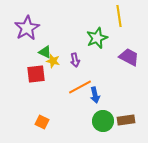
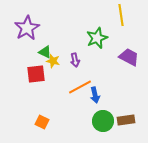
yellow line: moved 2 px right, 1 px up
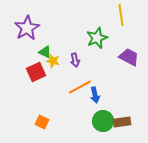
red square: moved 2 px up; rotated 18 degrees counterclockwise
brown rectangle: moved 4 px left, 2 px down
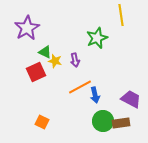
purple trapezoid: moved 2 px right, 42 px down
yellow star: moved 2 px right
brown rectangle: moved 1 px left, 1 px down
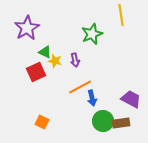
green star: moved 5 px left, 4 px up
blue arrow: moved 3 px left, 3 px down
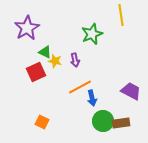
purple trapezoid: moved 8 px up
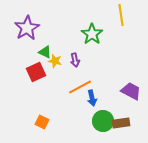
green star: rotated 15 degrees counterclockwise
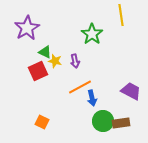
purple arrow: moved 1 px down
red square: moved 2 px right, 1 px up
